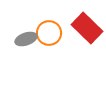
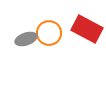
red rectangle: moved 1 px down; rotated 16 degrees counterclockwise
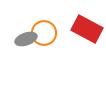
orange circle: moved 5 px left
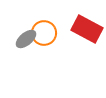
gray ellipse: rotated 20 degrees counterclockwise
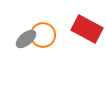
orange circle: moved 1 px left, 2 px down
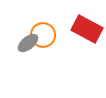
gray ellipse: moved 2 px right, 4 px down
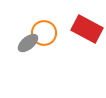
orange circle: moved 1 px right, 2 px up
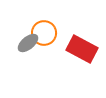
red rectangle: moved 5 px left, 20 px down
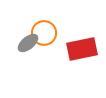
red rectangle: rotated 40 degrees counterclockwise
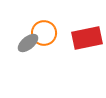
red rectangle: moved 5 px right, 11 px up
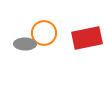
gray ellipse: moved 3 px left, 1 px down; rotated 40 degrees clockwise
